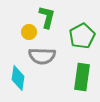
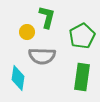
yellow circle: moved 2 px left
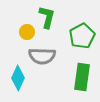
cyan diamond: rotated 15 degrees clockwise
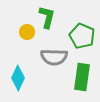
green pentagon: rotated 20 degrees counterclockwise
gray semicircle: moved 12 px right, 1 px down
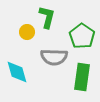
green pentagon: rotated 10 degrees clockwise
cyan diamond: moved 1 px left, 6 px up; rotated 40 degrees counterclockwise
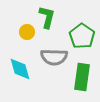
cyan diamond: moved 3 px right, 3 px up
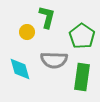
gray semicircle: moved 3 px down
